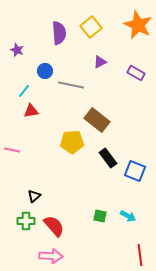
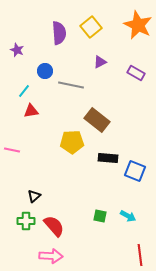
black rectangle: rotated 48 degrees counterclockwise
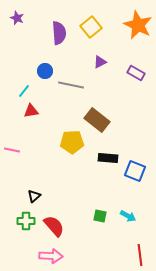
purple star: moved 32 px up
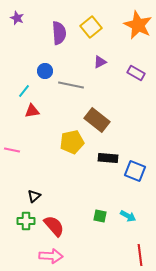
red triangle: moved 1 px right
yellow pentagon: rotated 10 degrees counterclockwise
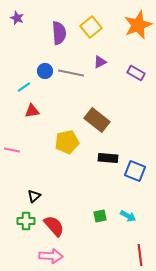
orange star: rotated 24 degrees clockwise
gray line: moved 12 px up
cyan line: moved 4 px up; rotated 16 degrees clockwise
yellow pentagon: moved 5 px left
green square: rotated 24 degrees counterclockwise
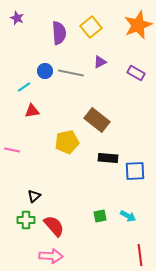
blue square: rotated 25 degrees counterclockwise
green cross: moved 1 px up
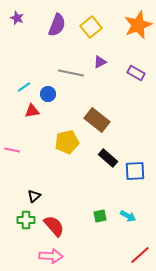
purple semicircle: moved 2 px left, 8 px up; rotated 25 degrees clockwise
blue circle: moved 3 px right, 23 px down
black rectangle: rotated 36 degrees clockwise
red line: rotated 55 degrees clockwise
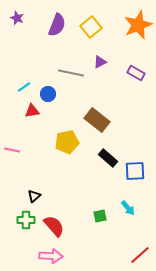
cyan arrow: moved 8 px up; rotated 21 degrees clockwise
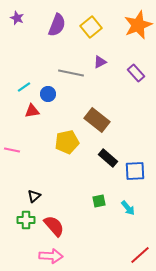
purple rectangle: rotated 18 degrees clockwise
green square: moved 1 px left, 15 px up
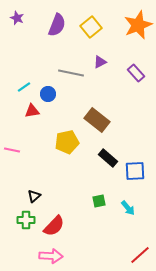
red semicircle: rotated 85 degrees clockwise
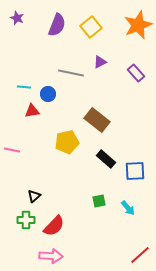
cyan line: rotated 40 degrees clockwise
black rectangle: moved 2 px left, 1 px down
